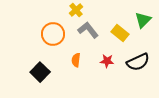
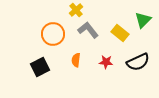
red star: moved 1 px left, 1 px down
black square: moved 5 px up; rotated 18 degrees clockwise
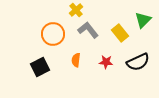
yellow rectangle: rotated 12 degrees clockwise
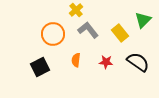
black semicircle: rotated 120 degrees counterclockwise
